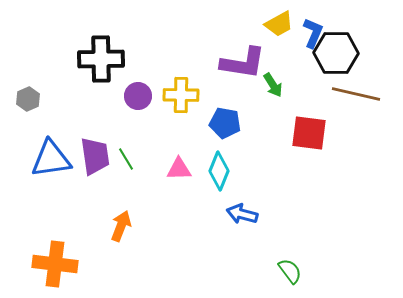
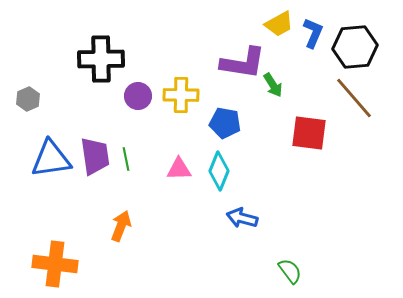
black hexagon: moved 19 px right, 6 px up; rotated 6 degrees counterclockwise
brown line: moved 2 px left, 4 px down; rotated 36 degrees clockwise
green line: rotated 20 degrees clockwise
blue arrow: moved 4 px down
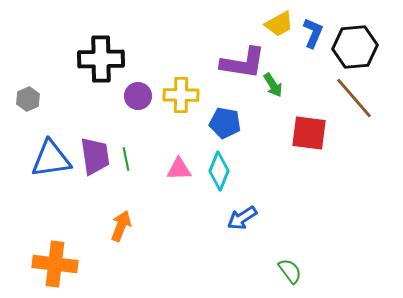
blue arrow: rotated 48 degrees counterclockwise
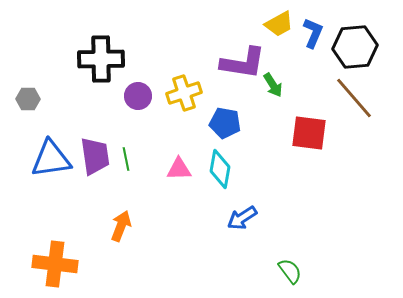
yellow cross: moved 3 px right, 2 px up; rotated 20 degrees counterclockwise
gray hexagon: rotated 25 degrees clockwise
cyan diamond: moved 1 px right, 2 px up; rotated 12 degrees counterclockwise
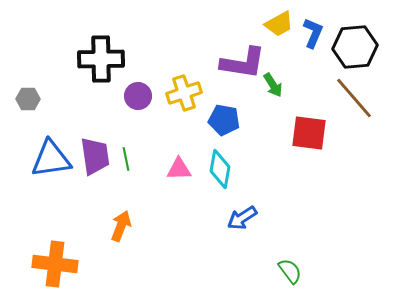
blue pentagon: moved 1 px left, 3 px up
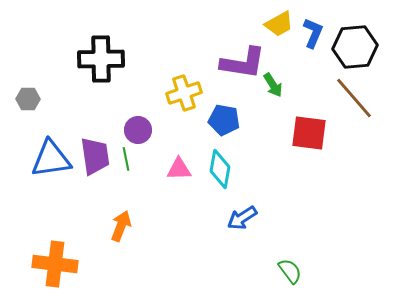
purple circle: moved 34 px down
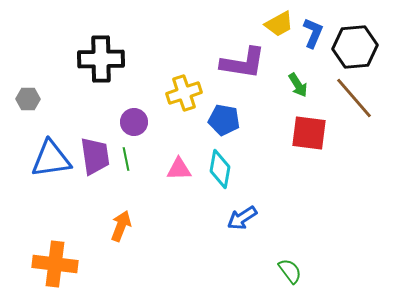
green arrow: moved 25 px right
purple circle: moved 4 px left, 8 px up
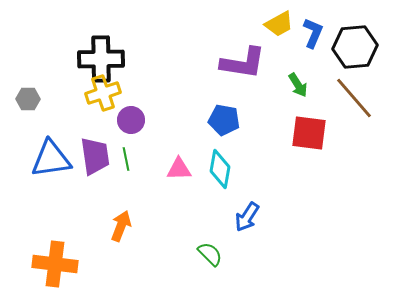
yellow cross: moved 81 px left
purple circle: moved 3 px left, 2 px up
blue arrow: moved 5 px right, 1 px up; rotated 24 degrees counterclockwise
green semicircle: moved 80 px left, 17 px up; rotated 8 degrees counterclockwise
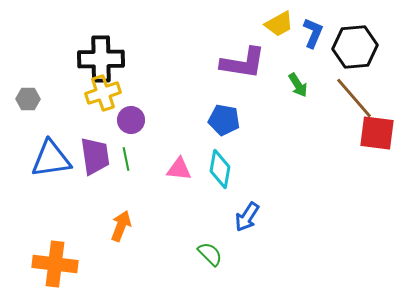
red square: moved 68 px right
pink triangle: rotated 8 degrees clockwise
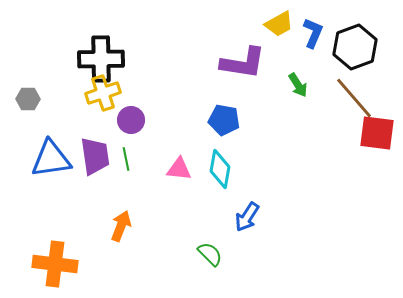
black hexagon: rotated 15 degrees counterclockwise
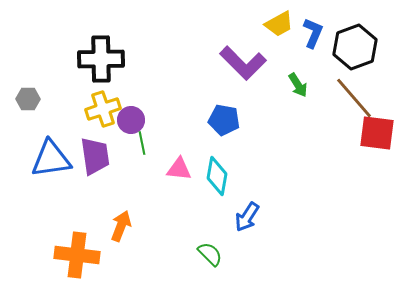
purple L-shape: rotated 36 degrees clockwise
yellow cross: moved 16 px down
green line: moved 16 px right, 16 px up
cyan diamond: moved 3 px left, 7 px down
orange cross: moved 22 px right, 9 px up
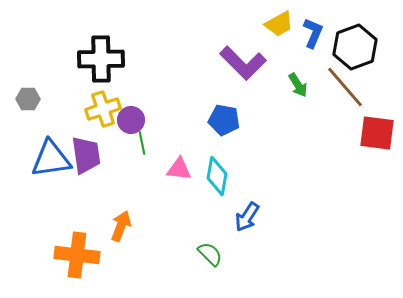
brown line: moved 9 px left, 11 px up
purple trapezoid: moved 9 px left, 1 px up
